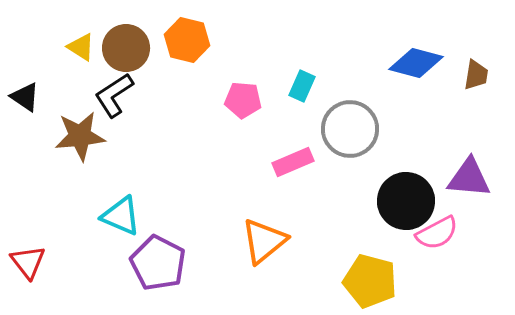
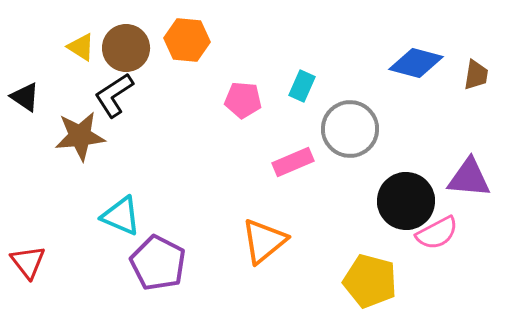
orange hexagon: rotated 9 degrees counterclockwise
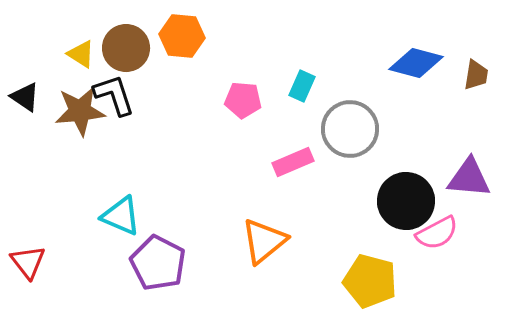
orange hexagon: moved 5 px left, 4 px up
yellow triangle: moved 7 px down
black L-shape: rotated 105 degrees clockwise
brown star: moved 25 px up
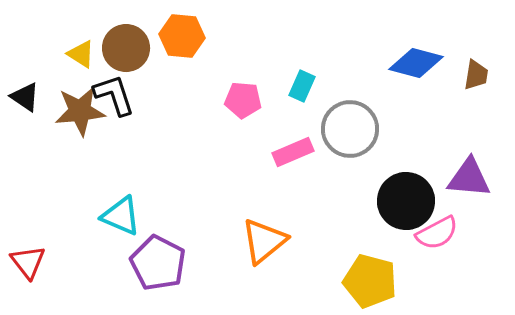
pink rectangle: moved 10 px up
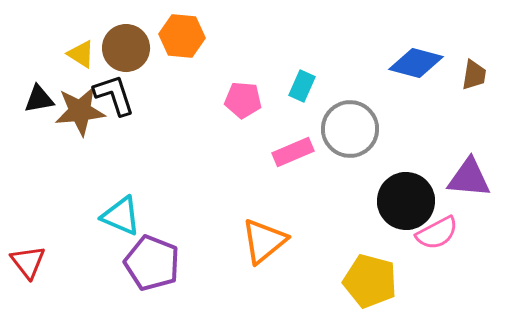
brown trapezoid: moved 2 px left
black triangle: moved 14 px right, 2 px down; rotated 44 degrees counterclockwise
purple pentagon: moved 6 px left; rotated 6 degrees counterclockwise
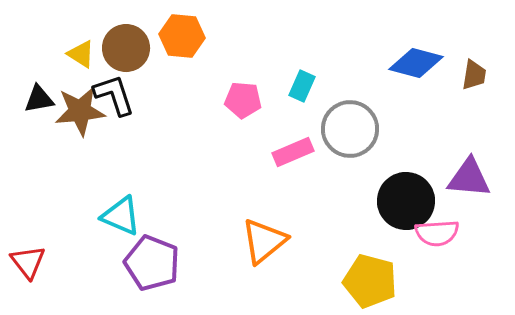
pink semicircle: rotated 24 degrees clockwise
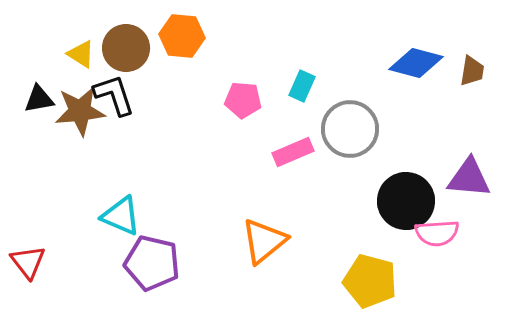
brown trapezoid: moved 2 px left, 4 px up
purple pentagon: rotated 8 degrees counterclockwise
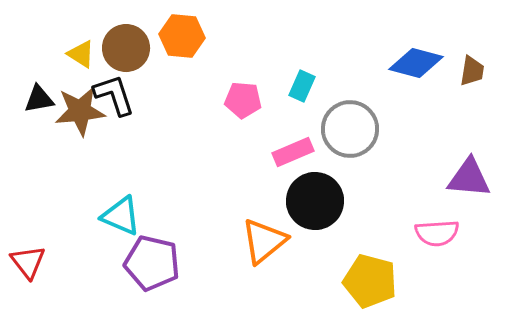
black circle: moved 91 px left
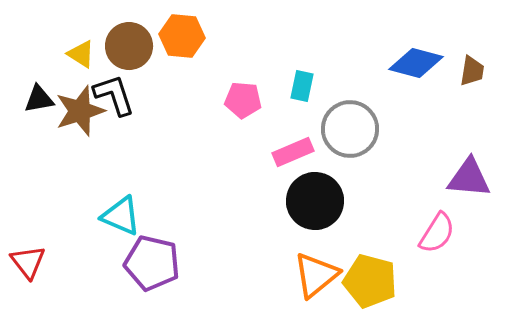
brown circle: moved 3 px right, 2 px up
cyan rectangle: rotated 12 degrees counterclockwise
brown star: rotated 12 degrees counterclockwise
pink semicircle: rotated 54 degrees counterclockwise
orange triangle: moved 52 px right, 34 px down
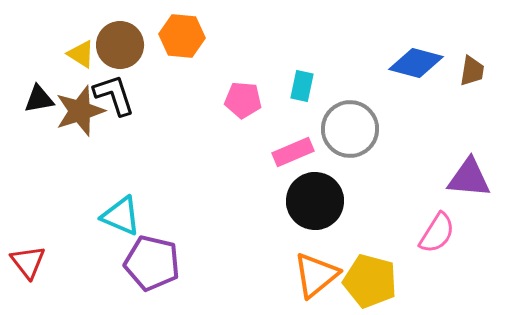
brown circle: moved 9 px left, 1 px up
